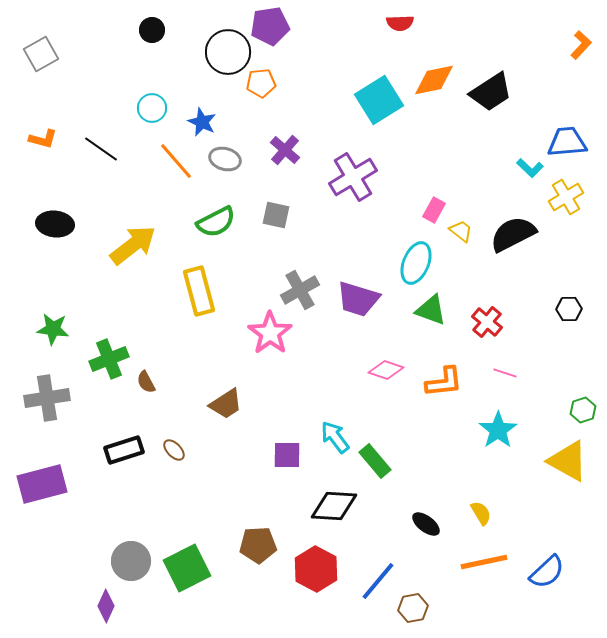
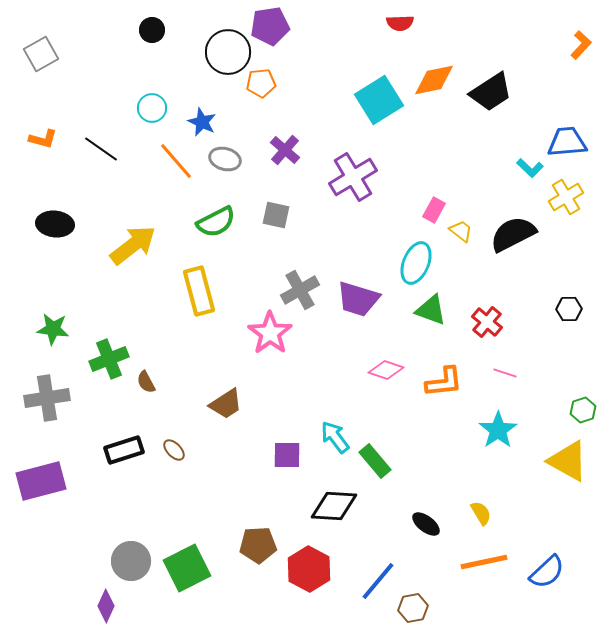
purple rectangle at (42, 484): moved 1 px left, 3 px up
red hexagon at (316, 569): moved 7 px left
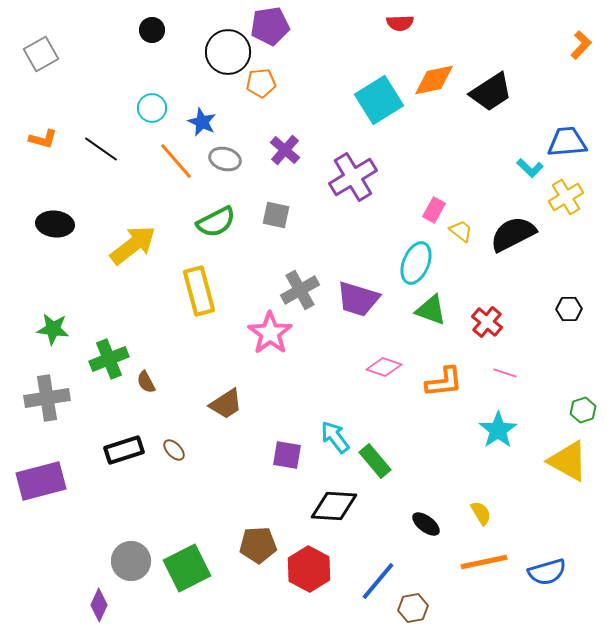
pink diamond at (386, 370): moved 2 px left, 3 px up
purple square at (287, 455): rotated 8 degrees clockwise
blue semicircle at (547, 572): rotated 27 degrees clockwise
purple diamond at (106, 606): moved 7 px left, 1 px up
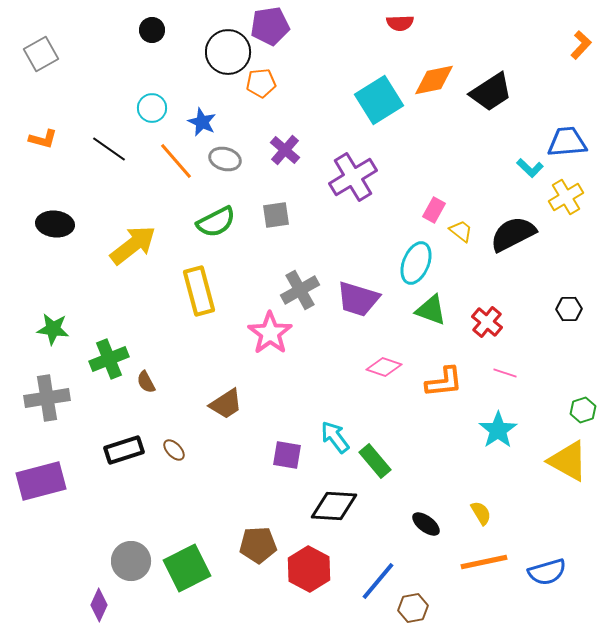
black line at (101, 149): moved 8 px right
gray square at (276, 215): rotated 20 degrees counterclockwise
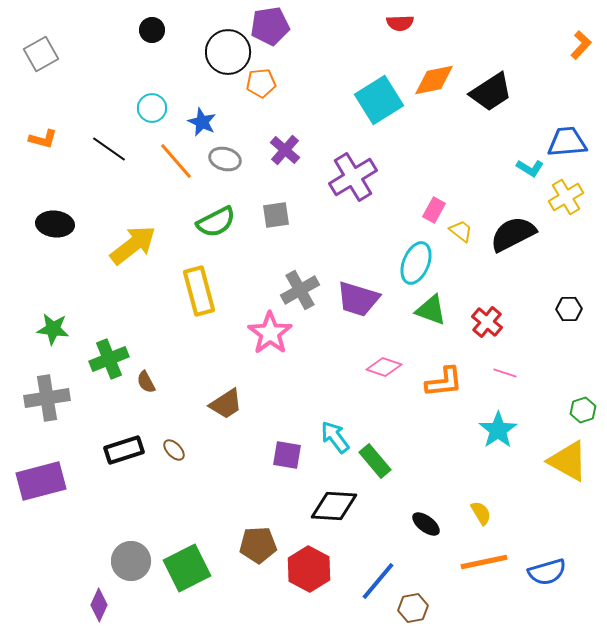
cyan L-shape at (530, 168): rotated 12 degrees counterclockwise
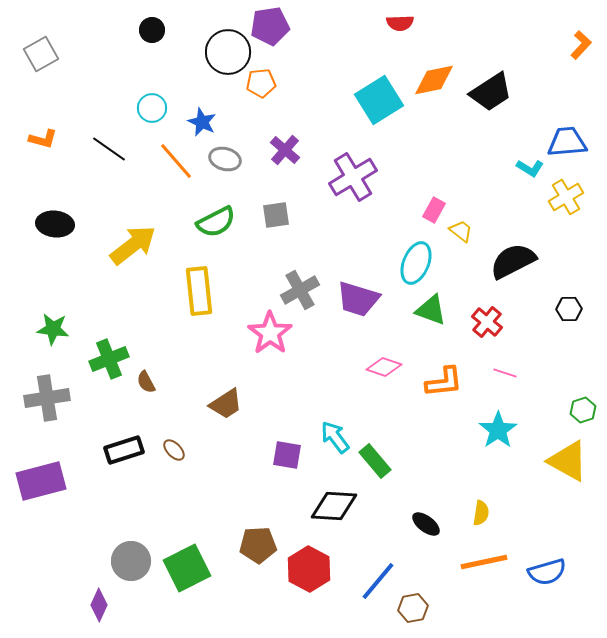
black semicircle at (513, 234): moved 27 px down
yellow rectangle at (199, 291): rotated 9 degrees clockwise
yellow semicircle at (481, 513): rotated 40 degrees clockwise
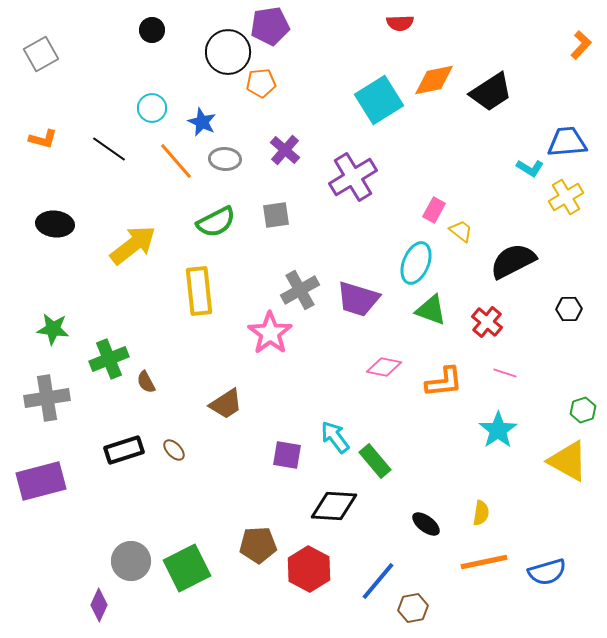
gray ellipse at (225, 159): rotated 12 degrees counterclockwise
pink diamond at (384, 367): rotated 8 degrees counterclockwise
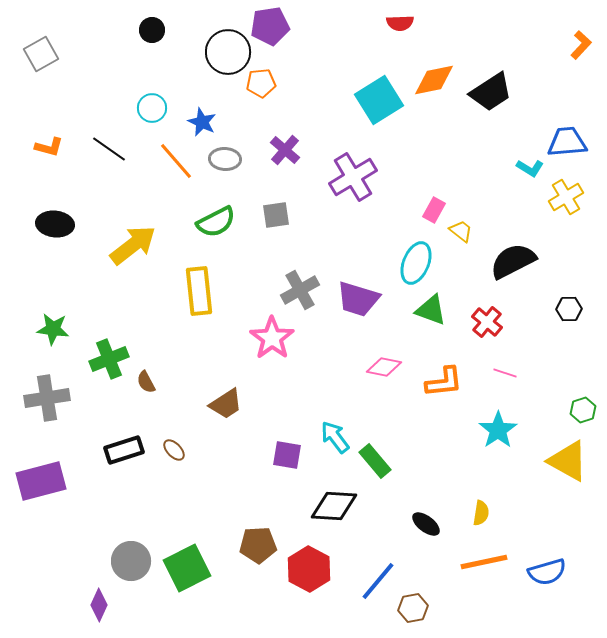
orange L-shape at (43, 139): moved 6 px right, 8 px down
pink star at (270, 333): moved 2 px right, 5 px down
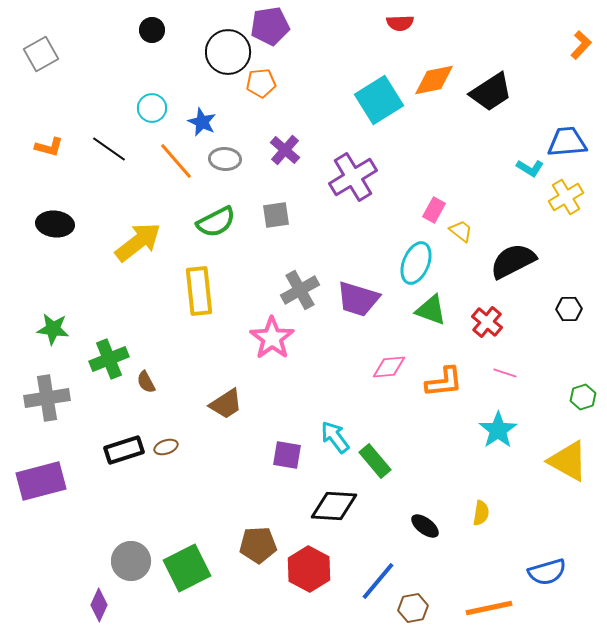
yellow arrow at (133, 245): moved 5 px right, 3 px up
pink diamond at (384, 367): moved 5 px right; rotated 16 degrees counterclockwise
green hexagon at (583, 410): moved 13 px up
brown ellipse at (174, 450): moved 8 px left, 3 px up; rotated 65 degrees counterclockwise
black ellipse at (426, 524): moved 1 px left, 2 px down
orange line at (484, 562): moved 5 px right, 46 px down
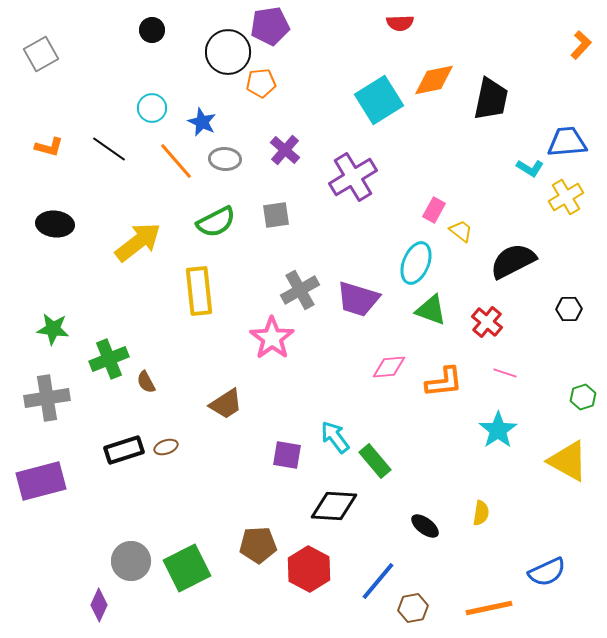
black trapezoid at (491, 92): moved 7 px down; rotated 45 degrees counterclockwise
blue semicircle at (547, 572): rotated 9 degrees counterclockwise
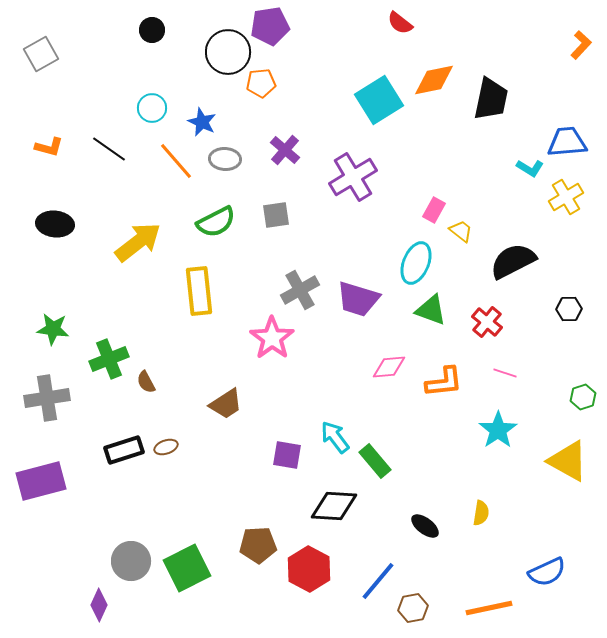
red semicircle at (400, 23): rotated 40 degrees clockwise
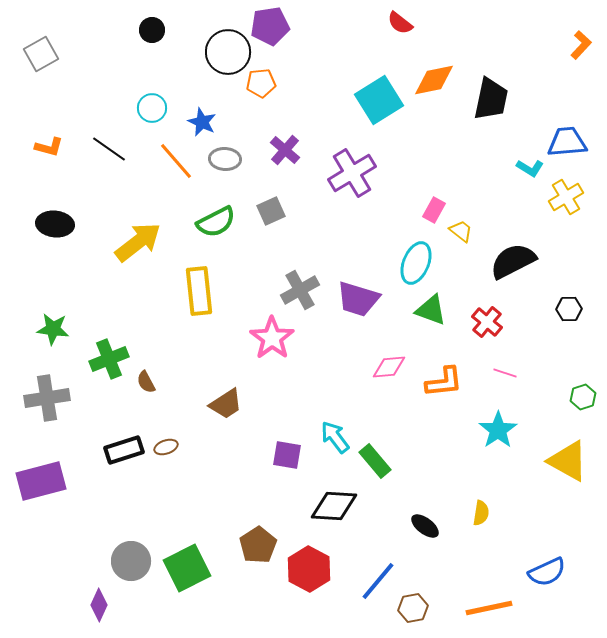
purple cross at (353, 177): moved 1 px left, 4 px up
gray square at (276, 215): moved 5 px left, 4 px up; rotated 16 degrees counterclockwise
brown pentagon at (258, 545): rotated 30 degrees counterclockwise
